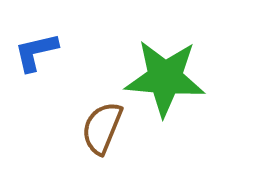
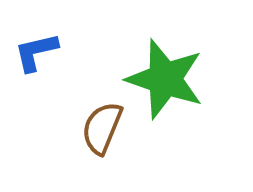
green star: moved 1 px down; rotated 14 degrees clockwise
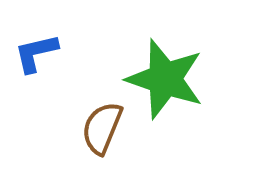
blue L-shape: moved 1 px down
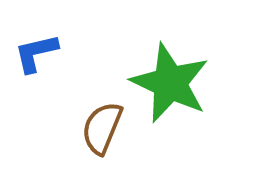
green star: moved 5 px right, 4 px down; rotated 6 degrees clockwise
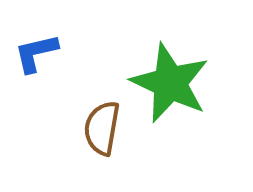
brown semicircle: rotated 12 degrees counterclockwise
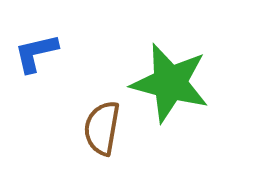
green star: rotated 10 degrees counterclockwise
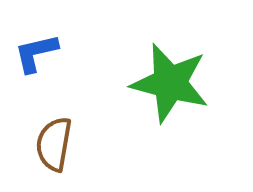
brown semicircle: moved 48 px left, 16 px down
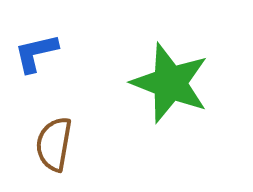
green star: rotated 6 degrees clockwise
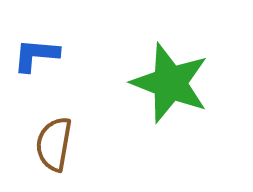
blue L-shape: moved 2 px down; rotated 18 degrees clockwise
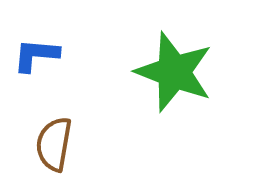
green star: moved 4 px right, 11 px up
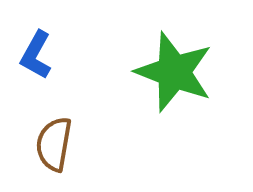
blue L-shape: rotated 66 degrees counterclockwise
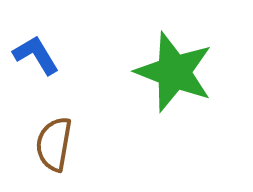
blue L-shape: rotated 120 degrees clockwise
